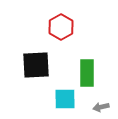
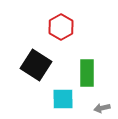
black square: rotated 36 degrees clockwise
cyan square: moved 2 px left
gray arrow: moved 1 px right, 1 px down
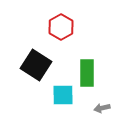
cyan square: moved 4 px up
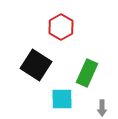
green rectangle: rotated 24 degrees clockwise
cyan square: moved 1 px left, 4 px down
gray arrow: rotated 77 degrees counterclockwise
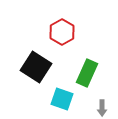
red hexagon: moved 1 px right, 5 px down
black square: moved 2 px down
cyan square: rotated 20 degrees clockwise
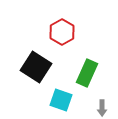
cyan square: moved 1 px left, 1 px down
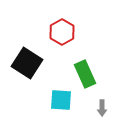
black square: moved 9 px left, 4 px up
green rectangle: moved 2 px left, 1 px down; rotated 48 degrees counterclockwise
cyan square: rotated 15 degrees counterclockwise
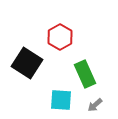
red hexagon: moved 2 px left, 5 px down
gray arrow: moved 7 px left, 3 px up; rotated 49 degrees clockwise
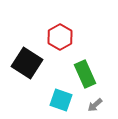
cyan square: rotated 15 degrees clockwise
